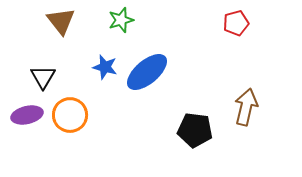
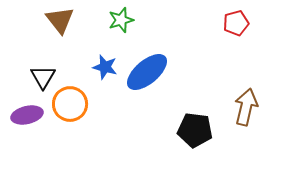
brown triangle: moved 1 px left, 1 px up
orange circle: moved 11 px up
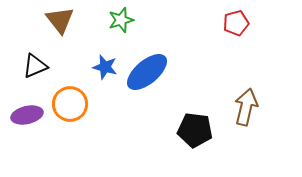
black triangle: moved 8 px left, 11 px up; rotated 36 degrees clockwise
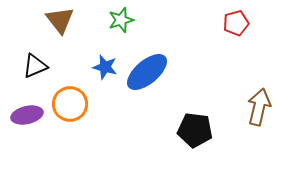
brown arrow: moved 13 px right
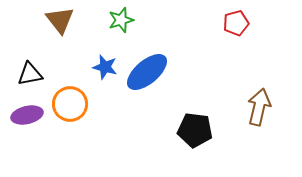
black triangle: moved 5 px left, 8 px down; rotated 12 degrees clockwise
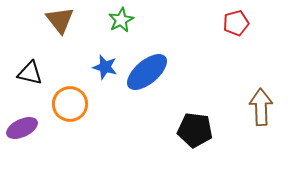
green star: rotated 10 degrees counterclockwise
black triangle: moved 1 px up; rotated 24 degrees clockwise
brown arrow: moved 2 px right; rotated 15 degrees counterclockwise
purple ellipse: moved 5 px left, 13 px down; rotated 12 degrees counterclockwise
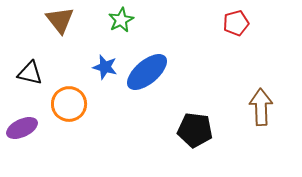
orange circle: moved 1 px left
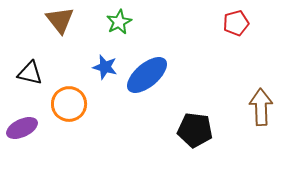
green star: moved 2 px left, 2 px down
blue ellipse: moved 3 px down
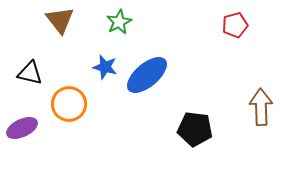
red pentagon: moved 1 px left, 2 px down
black pentagon: moved 1 px up
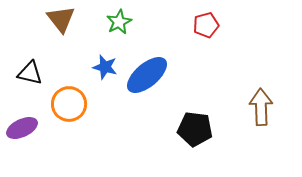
brown triangle: moved 1 px right, 1 px up
red pentagon: moved 29 px left
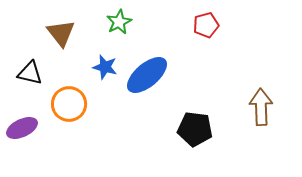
brown triangle: moved 14 px down
